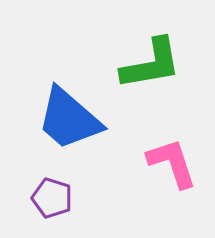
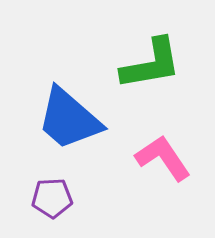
pink L-shape: moved 9 px left, 5 px up; rotated 16 degrees counterclockwise
purple pentagon: rotated 21 degrees counterclockwise
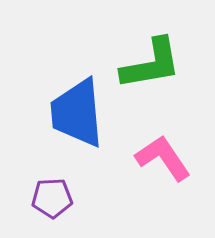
blue trapezoid: moved 8 px right, 6 px up; rotated 44 degrees clockwise
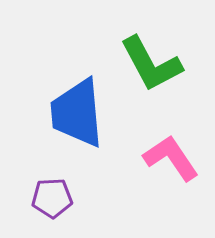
green L-shape: rotated 72 degrees clockwise
pink L-shape: moved 8 px right
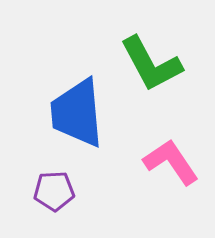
pink L-shape: moved 4 px down
purple pentagon: moved 2 px right, 7 px up
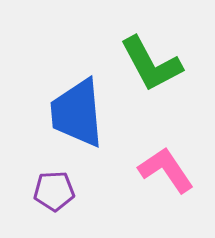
pink L-shape: moved 5 px left, 8 px down
